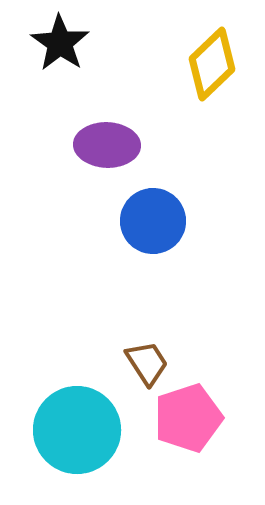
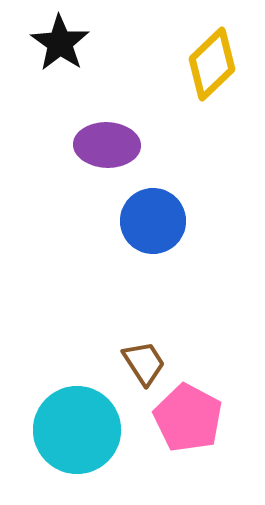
brown trapezoid: moved 3 px left
pink pentagon: rotated 26 degrees counterclockwise
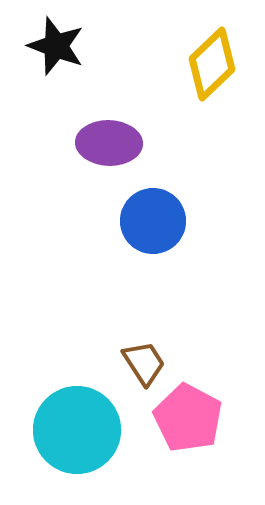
black star: moved 4 px left, 3 px down; rotated 14 degrees counterclockwise
purple ellipse: moved 2 px right, 2 px up
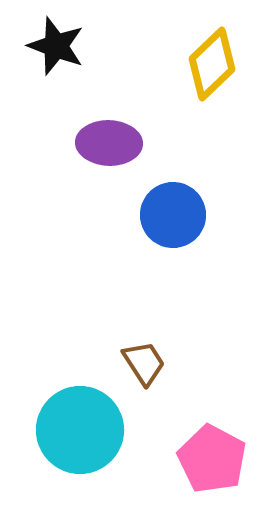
blue circle: moved 20 px right, 6 px up
pink pentagon: moved 24 px right, 41 px down
cyan circle: moved 3 px right
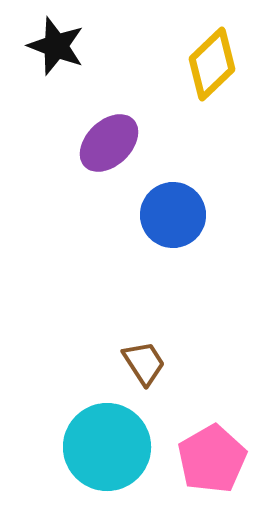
purple ellipse: rotated 46 degrees counterclockwise
cyan circle: moved 27 px right, 17 px down
pink pentagon: rotated 14 degrees clockwise
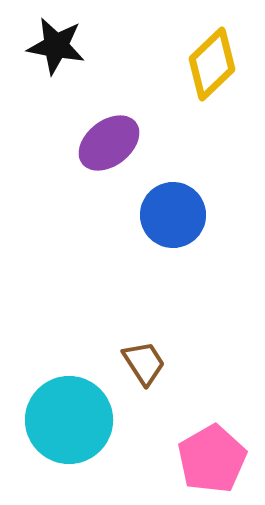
black star: rotated 10 degrees counterclockwise
purple ellipse: rotated 6 degrees clockwise
cyan circle: moved 38 px left, 27 px up
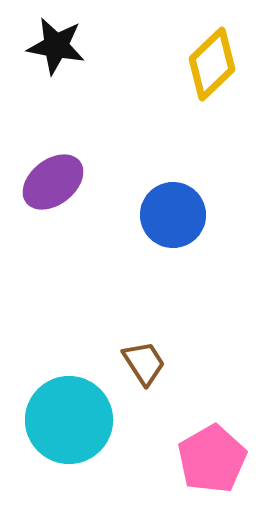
purple ellipse: moved 56 px left, 39 px down
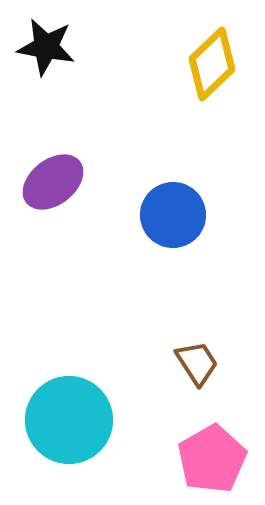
black star: moved 10 px left, 1 px down
brown trapezoid: moved 53 px right
